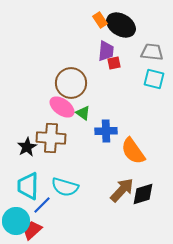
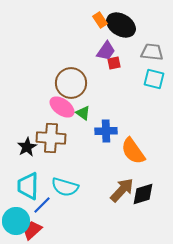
purple trapezoid: rotated 30 degrees clockwise
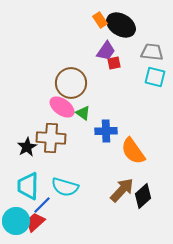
cyan square: moved 1 px right, 2 px up
black diamond: moved 2 px down; rotated 25 degrees counterclockwise
red trapezoid: moved 3 px right, 8 px up
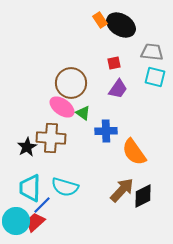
purple trapezoid: moved 12 px right, 38 px down
orange semicircle: moved 1 px right, 1 px down
cyan trapezoid: moved 2 px right, 2 px down
black diamond: rotated 15 degrees clockwise
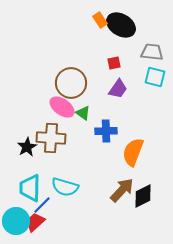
orange semicircle: moved 1 px left; rotated 56 degrees clockwise
